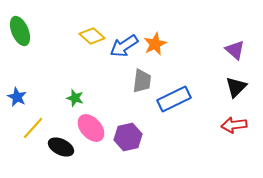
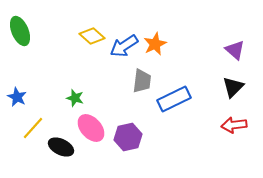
black triangle: moved 3 px left
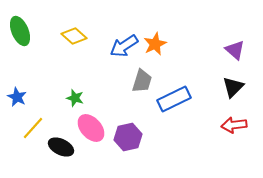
yellow diamond: moved 18 px left
gray trapezoid: rotated 10 degrees clockwise
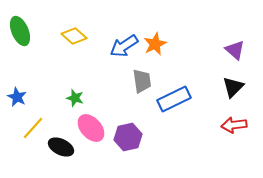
gray trapezoid: rotated 25 degrees counterclockwise
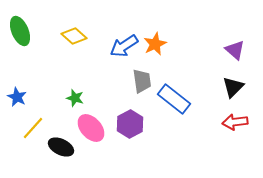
blue rectangle: rotated 64 degrees clockwise
red arrow: moved 1 px right, 3 px up
purple hexagon: moved 2 px right, 13 px up; rotated 16 degrees counterclockwise
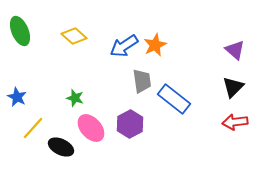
orange star: moved 1 px down
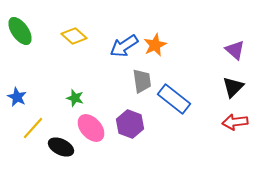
green ellipse: rotated 12 degrees counterclockwise
purple hexagon: rotated 12 degrees counterclockwise
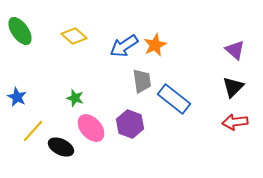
yellow line: moved 3 px down
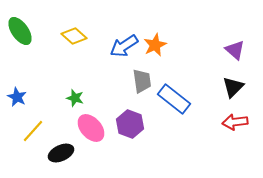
black ellipse: moved 6 px down; rotated 50 degrees counterclockwise
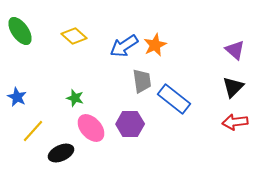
purple hexagon: rotated 20 degrees counterclockwise
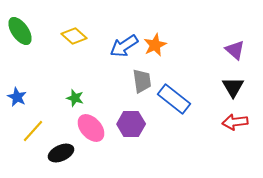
black triangle: rotated 15 degrees counterclockwise
purple hexagon: moved 1 px right
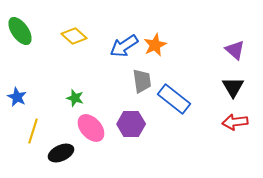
yellow line: rotated 25 degrees counterclockwise
